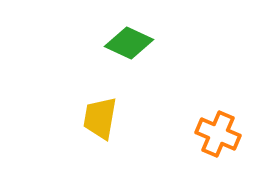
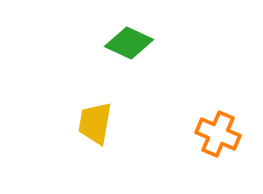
yellow trapezoid: moved 5 px left, 5 px down
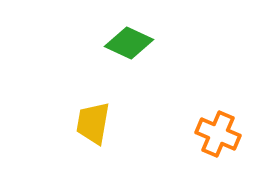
yellow trapezoid: moved 2 px left
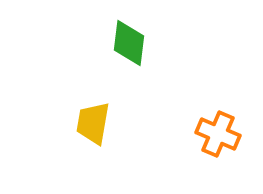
green diamond: rotated 72 degrees clockwise
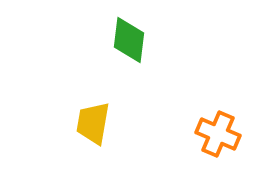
green diamond: moved 3 px up
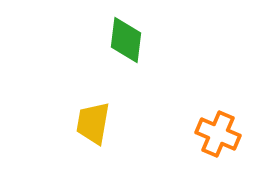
green diamond: moved 3 px left
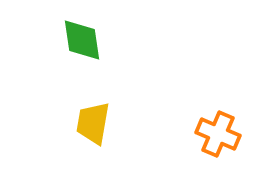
green diamond: moved 44 px left; rotated 15 degrees counterclockwise
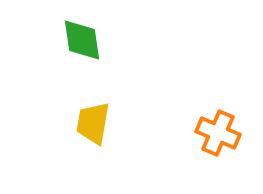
orange cross: moved 1 px up
